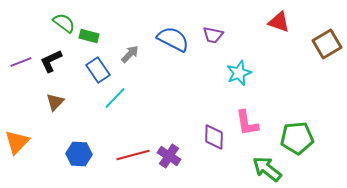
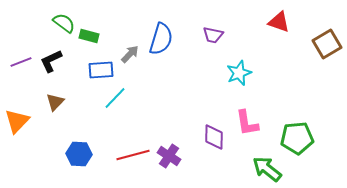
blue semicircle: moved 12 px left; rotated 80 degrees clockwise
blue rectangle: moved 3 px right; rotated 60 degrees counterclockwise
orange triangle: moved 21 px up
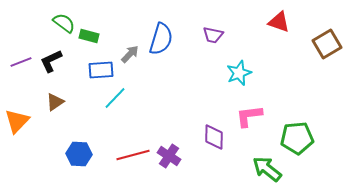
brown triangle: rotated 12 degrees clockwise
pink L-shape: moved 2 px right, 7 px up; rotated 92 degrees clockwise
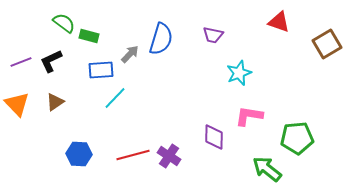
pink L-shape: rotated 16 degrees clockwise
orange triangle: moved 17 px up; rotated 28 degrees counterclockwise
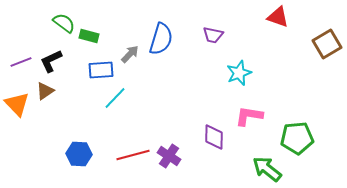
red triangle: moved 1 px left, 5 px up
brown triangle: moved 10 px left, 11 px up
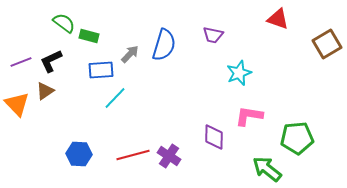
red triangle: moved 2 px down
blue semicircle: moved 3 px right, 6 px down
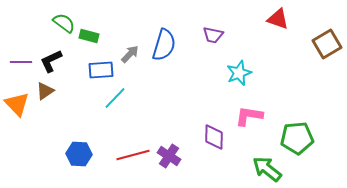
purple line: rotated 20 degrees clockwise
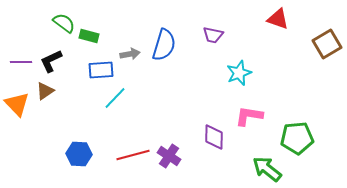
gray arrow: rotated 36 degrees clockwise
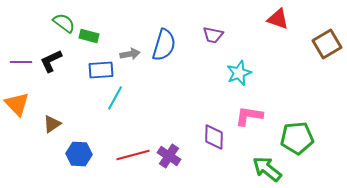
brown triangle: moved 7 px right, 33 px down
cyan line: rotated 15 degrees counterclockwise
